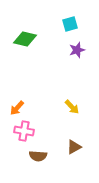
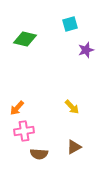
purple star: moved 9 px right
pink cross: rotated 18 degrees counterclockwise
brown semicircle: moved 1 px right, 2 px up
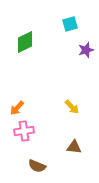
green diamond: moved 3 px down; rotated 40 degrees counterclockwise
brown triangle: rotated 35 degrees clockwise
brown semicircle: moved 2 px left, 12 px down; rotated 18 degrees clockwise
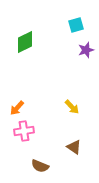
cyan square: moved 6 px right, 1 px down
brown triangle: rotated 28 degrees clockwise
brown semicircle: moved 3 px right
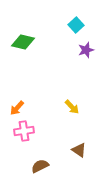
cyan square: rotated 28 degrees counterclockwise
green diamond: moved 2 px left; rotated 40 degrees clockwise
brown triangle: moved 5 px right, 3 px down
brown semicircle: rotated 132 degrees clockwise
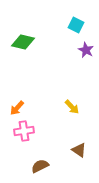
cyan square: rotated 21 degrees counterclockwise
purple star: rotated 28 degrees counterclockwise
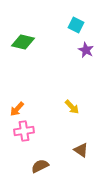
orange arrow: moved 1 px down
brown triangle: moved 2 px right
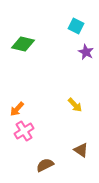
cyan square: moved 1 px down
green diamond: moved 2 px down
purple star: moved 2 px down
yellow arrow: moved 3 px right, 2 px up
pink cross: rotated 24 degrees counterclockwise
brown semicircle: moved 5 px right, 1 px up
